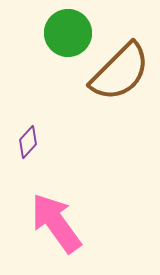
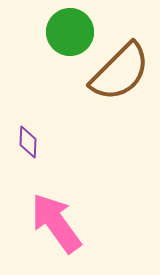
green circle: moved 2 px right, 1 px up
purple diamond: rotated 40 degrees counterclockwise
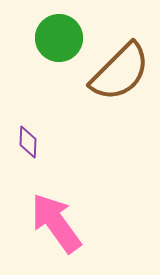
green circle: moved 11 px left, 6 px down
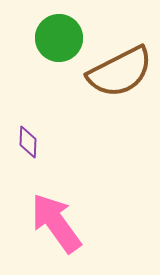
brown semicircle: rotated 18 degrees clockwise
